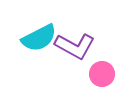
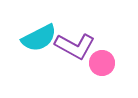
pink circle: moved 11 px up
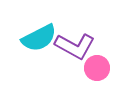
pink circle: moved 5 px left, 5 px down
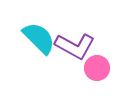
cyan semicircle: rotated 108 degrees counterclockwise
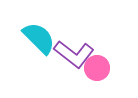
purple L-shape: moved 1 px left, 8 px down; rotated 9 degrees clockwise
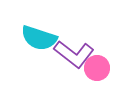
cyan semicircle: rotated 153 degrees clockwise
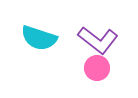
purple L-shape: moved 24 px right, 14 px up
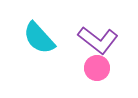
cyan semicircle: rotated 30 degrees clockwise
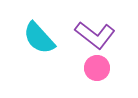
purple L-shape: moved 3 px left, 5 px up
